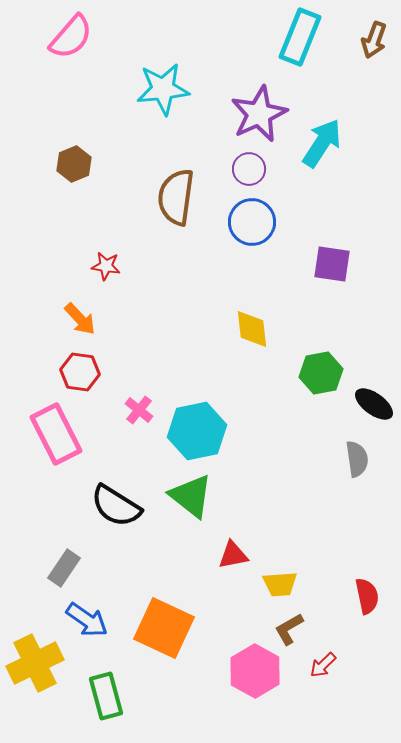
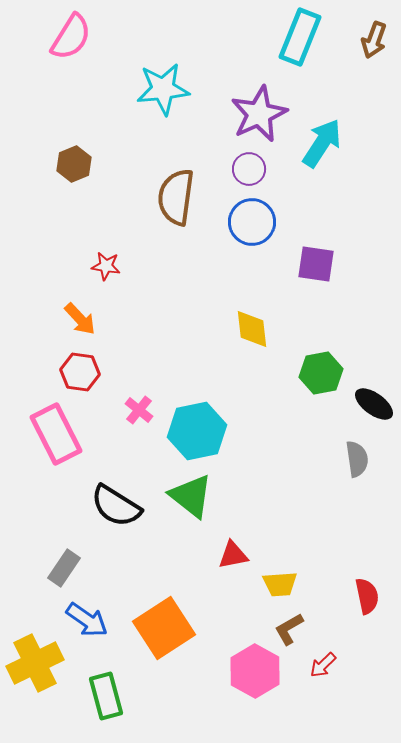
pink semicircle: rotated 9 degrees counterclockwise
purple square: moved 16 px left
orange square: rotated 32 degrees clockwise
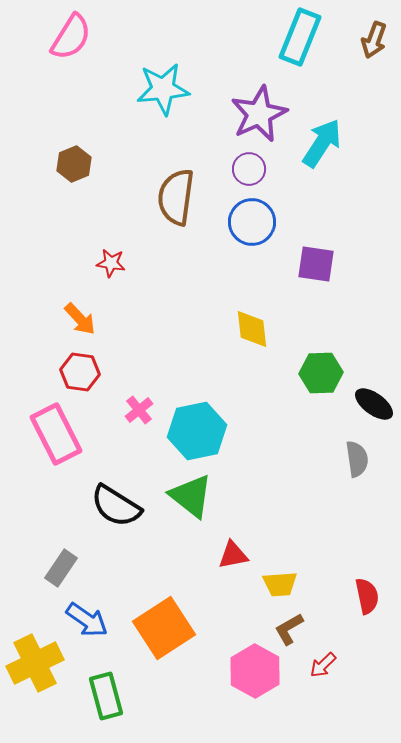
red star: moved 5 px right, 3 px up
green hexagon: rotated 9 degrees clockwise
pink cross: rotated 12 degrees clockwise
gray rectangle: moved 3 px left
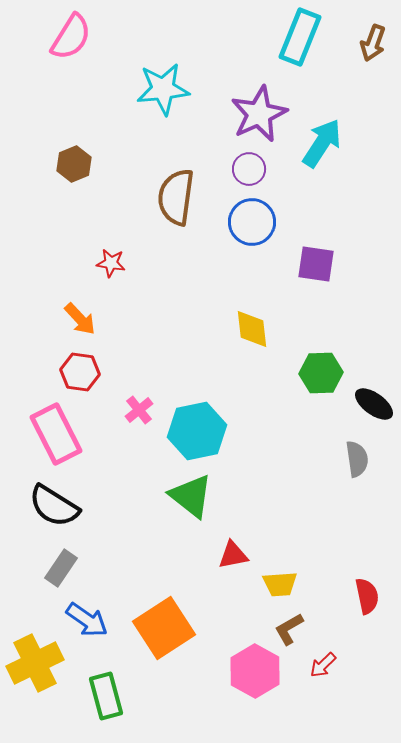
brown arrow: moved 1 px left, 3 px down
black semicircle: moved 62 px left
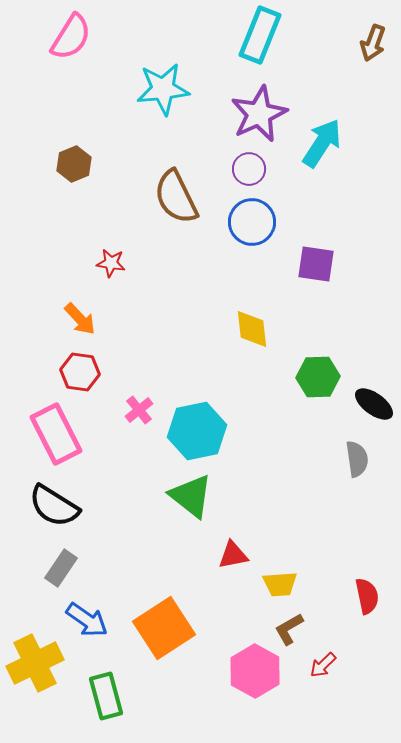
cyan rectangle: moved 40 px left, 2 px up
brown semicircle: rotated 34 degrees counterclockwise
green hexagon: moved 3 px left, 4 px down
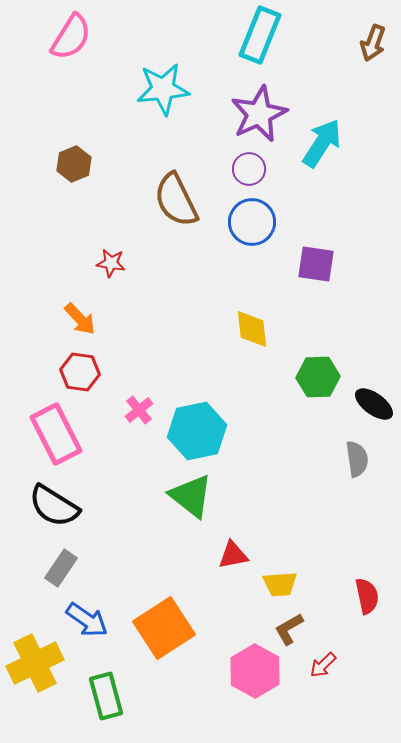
brown semicircle: moved 3 px down
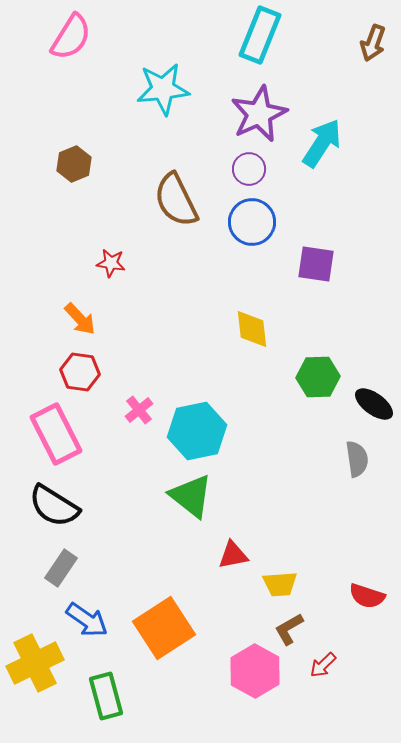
red semicircle: rotated 120 degrees clockwise
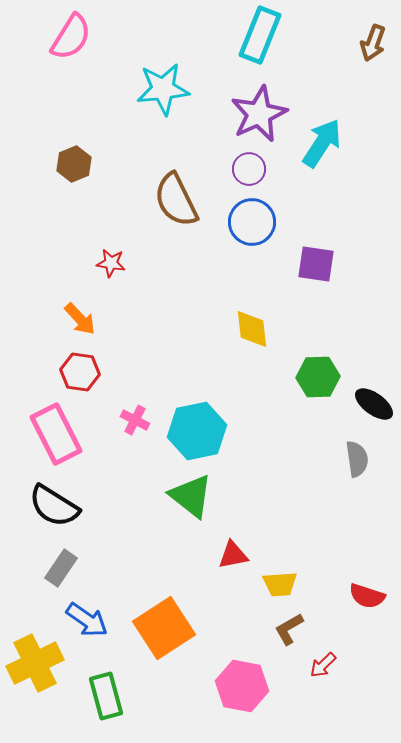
pink cross: moved 4 px left, 10 px down; rotated 24 degrees counterclockwise
pink hexagon: moved 13 px left, 15 px down; rotated 18 degrees counterclockwise
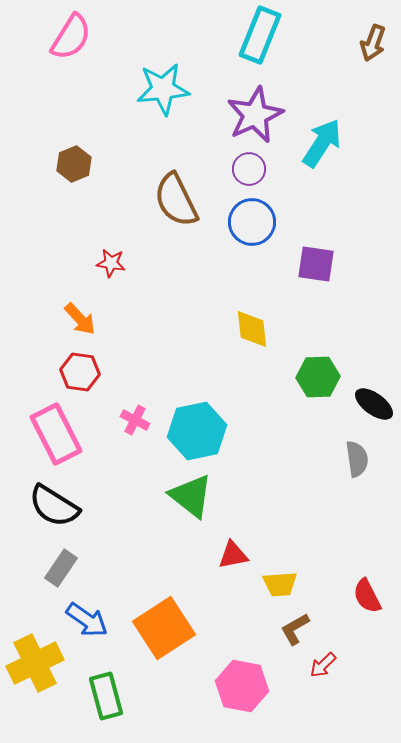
purple star: moved 4 px left, 1 px down
red semicircle: rotated 45 degrees clockwise
brown L-shape: moved 6 px right
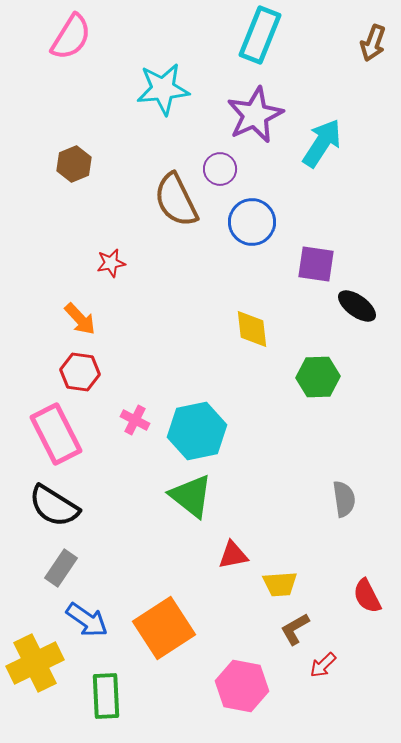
purple circle: moved 29 px left
red star: rotated 20 degrees counterclockwise
black ellipse: moved 17 px left, 98 px up
gray semicircle: moved 13 px left, 40 px down
green rectangle: rotated 12 degrees clockwise
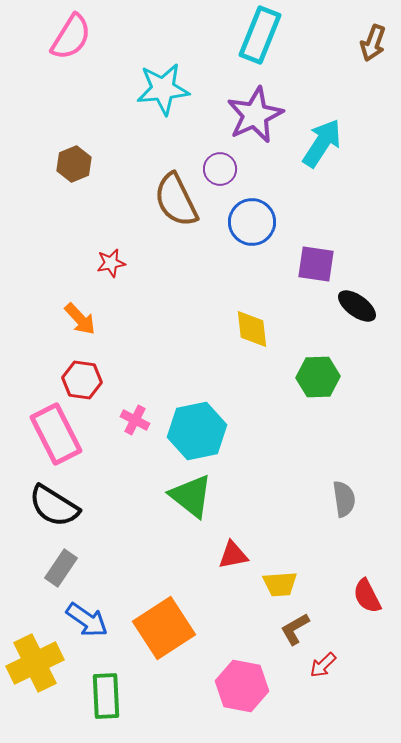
red hexagon: moved 2 px right, 8 px down
